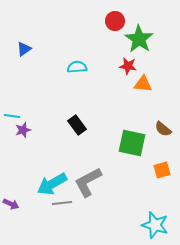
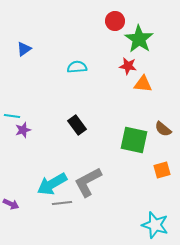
green square: moved 2 px right, 3 px up
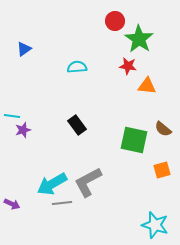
orange triangle: moved 4 px right, 2 px down
purple arrow: moved 1 px right
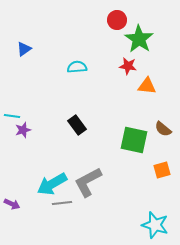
red circle: moved 2 px right, 1 px up
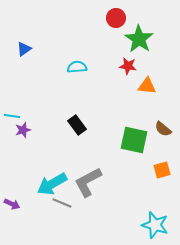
red circle: moved 1 px left, 2 px up
gray line: rotated 30 degrees clockwise
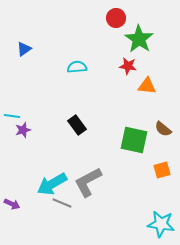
cyan star: moved 6 px right, 1 px up; rotated 8 degrees counterclockwise
